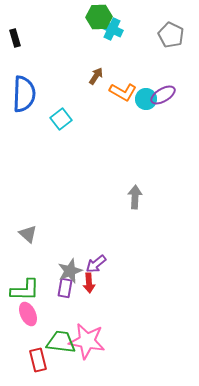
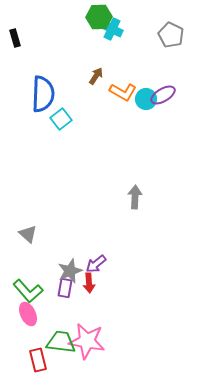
blue semicircle: moved 19 px right
green L-shape: moved 3 px right, 1 px down; rotated 48 degrees clockwise
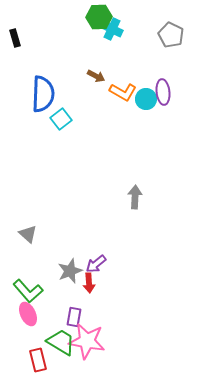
brown arrow: rotated 84 degrees clockwise
purple ellipse: moved 3 px up; rotated 65 degrees counterclockwise
purple rectangle: moved 9 px right, 29 px down
green trapezoid: rotated 24 degrees clockwise
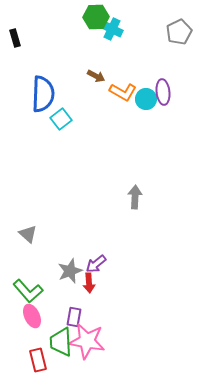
green hexagon: moved 3 px left
gray pentagon: moved 8 px right, 3 px up; rotated 20 degrees clockwise
pink ellipse: moved 4 px right, 2 px down
green trapezoid: rotated 124 degrees counterclockwise
